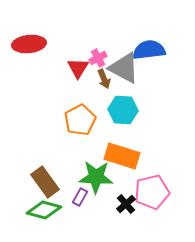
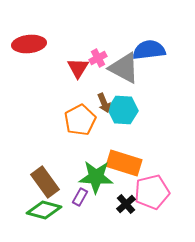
brown arrow: moved 24 px down
orange rectangle: moved 2 px right, 7 px down
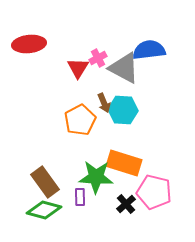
pink pentagon: moved 2 px right; rotated 28 degrees clockwise
purple rectangle: rotated 30 degrees counterclockwise
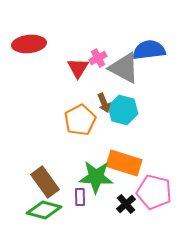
cyan hexagon: rotated 12 degrees clockwise
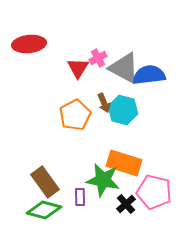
blue semicircle: moved 25 px down
orange pentagon: moved 5 px left, 5 px up
green star: moved 7 px right, 3 px down; rotated 8 degrees clockwise
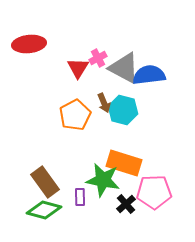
pink pentagon: rotated 16 degrees counterclockwise
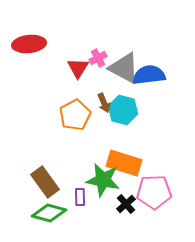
green diamond: moved 5 px right, 3 px down
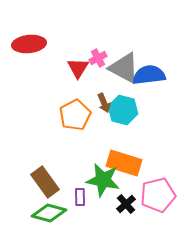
pink pentagon: moved 4 px right, 3 px down; rotated 12 degrees counterclockwise
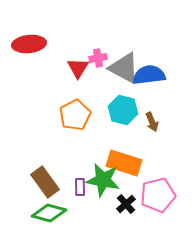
pink cross: rotated 18 degrees clockwise
brown arrow: moved 48 px right, 19 px down
purple rectangle: moved 10 px up
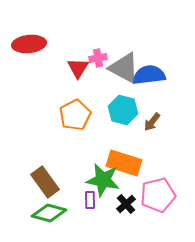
brown arrow: rotated 60 degrees clockwise
purple rectangle: moved 10 px right, 13 px down
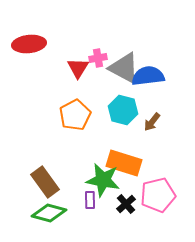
blue semicircle: moved 1 px left, 1 px down
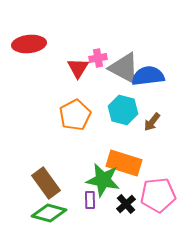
brown rectangle: moved 1 px right, 1 px down
pink pentagon: rotated 8 degrees clockwise
